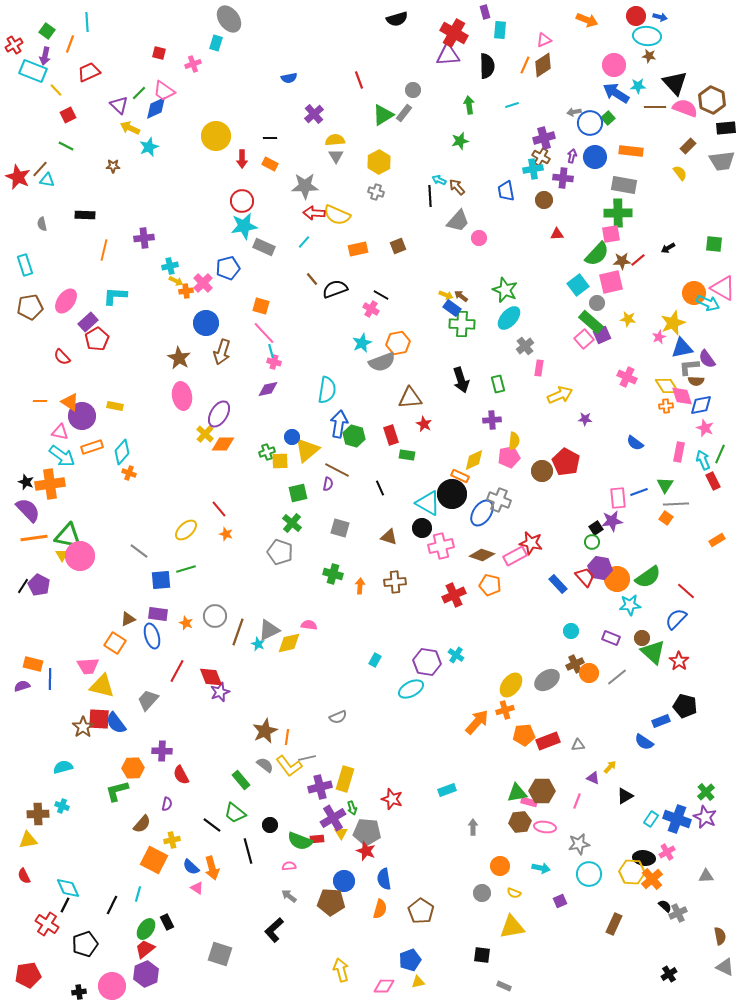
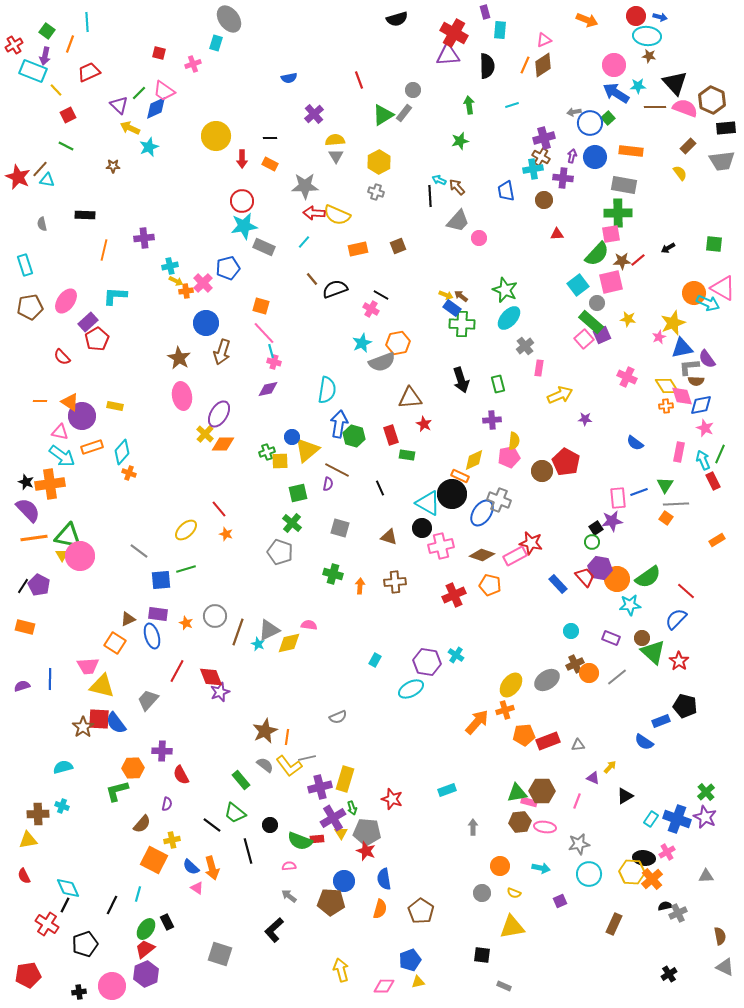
orange rectangle at (33, 664): moved 8 px left, 37 px up
black semicircle at (665, 906): rotated 56 degrees counterclockwise
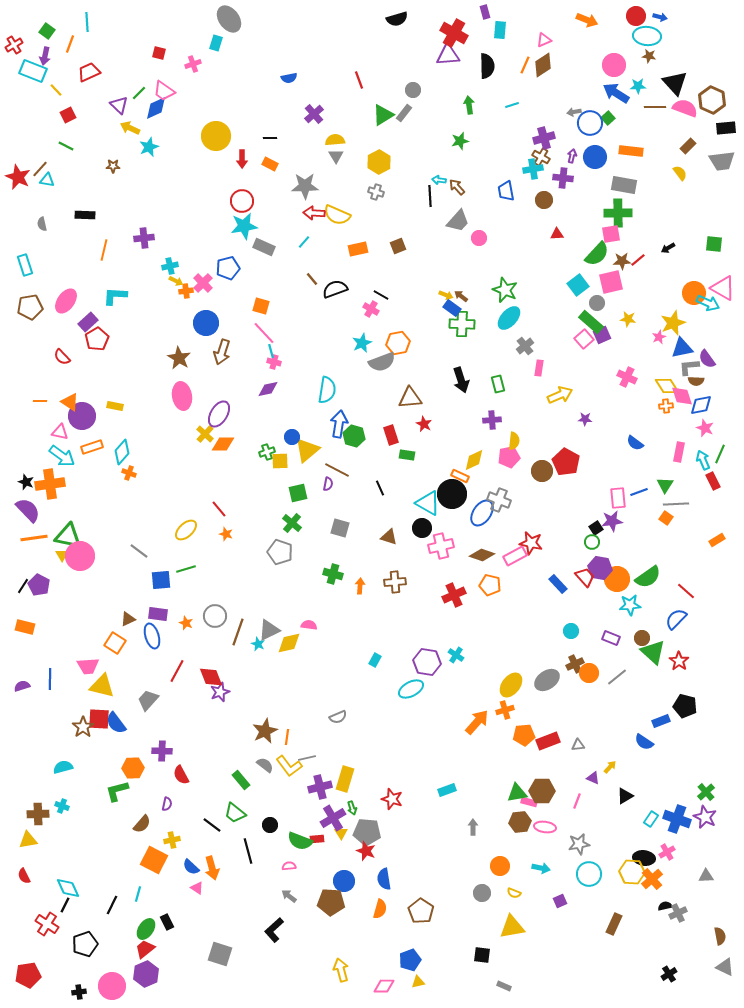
cyan arrow at (439, 180): rotated 16 degrees counterclockwise
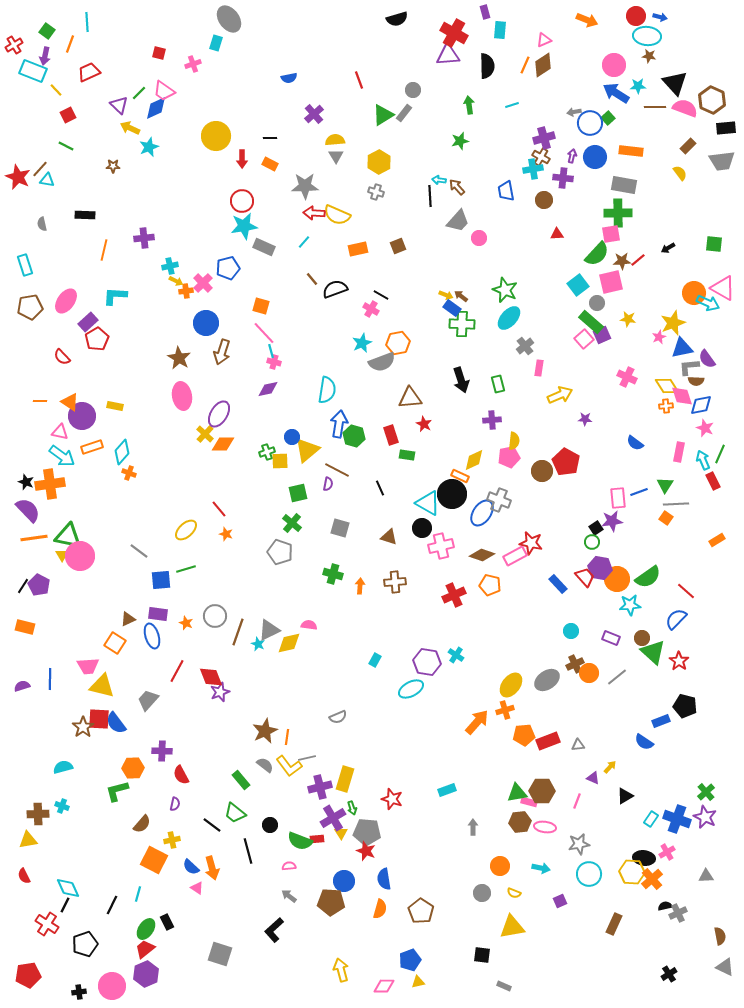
purple semicircle at (167, 804): moved 8 px right
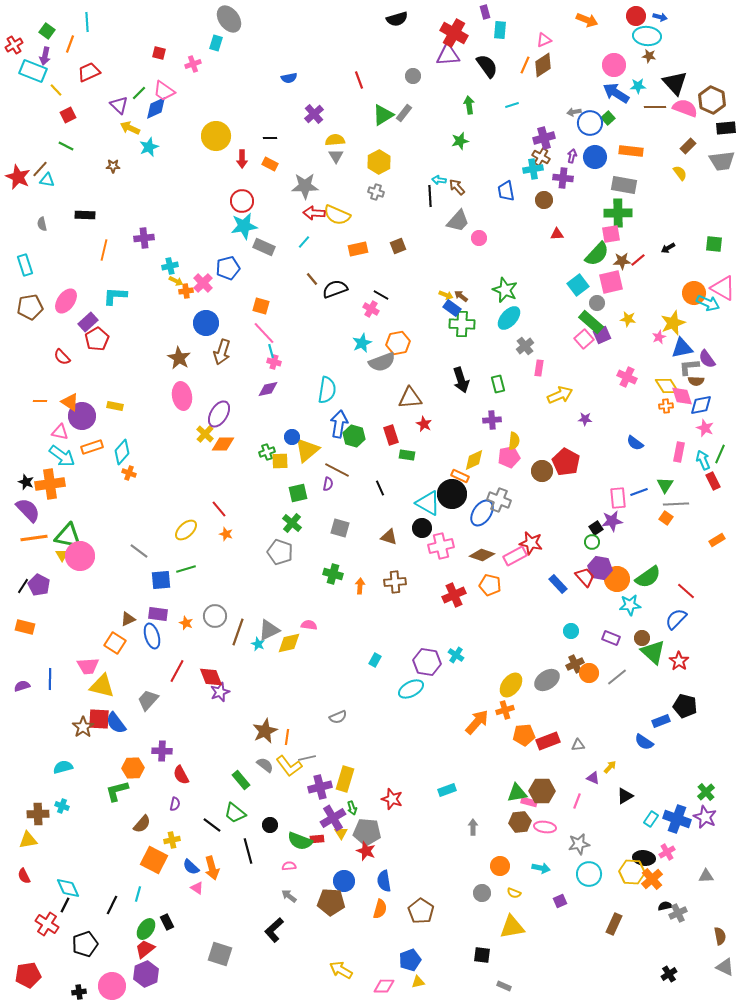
black semicircle at (487, 66): rotated 35 degrees counterclockwise
gray circle at (413, 90): moved 14 px up
blue semicircle at (384, 879): moved 2 px down
yellow arrow at (341, 970): rotated 45 degrees counterclockwise
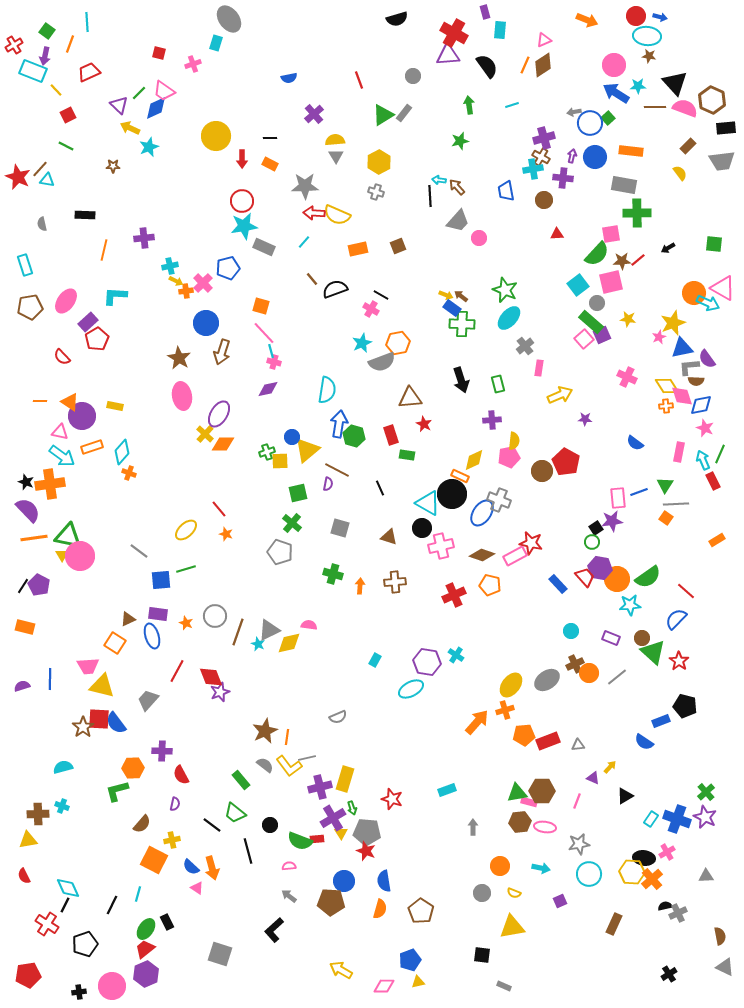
green cross at (618, 213): moved 19 px right
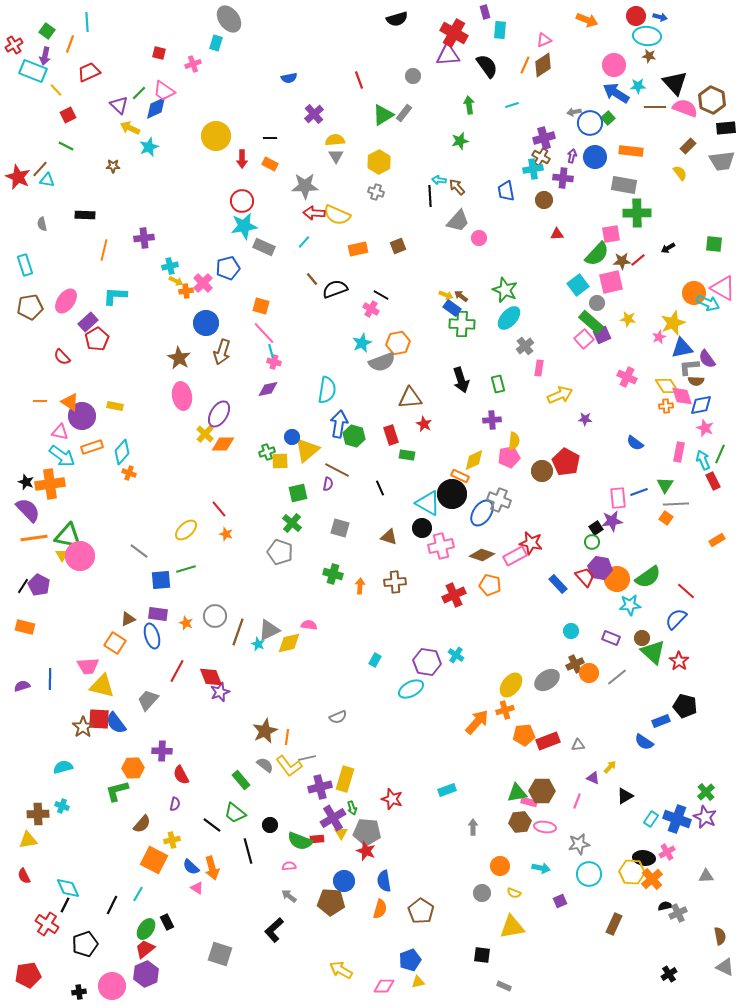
cyan line at (138, 894): rotated 14 degrees clockwise
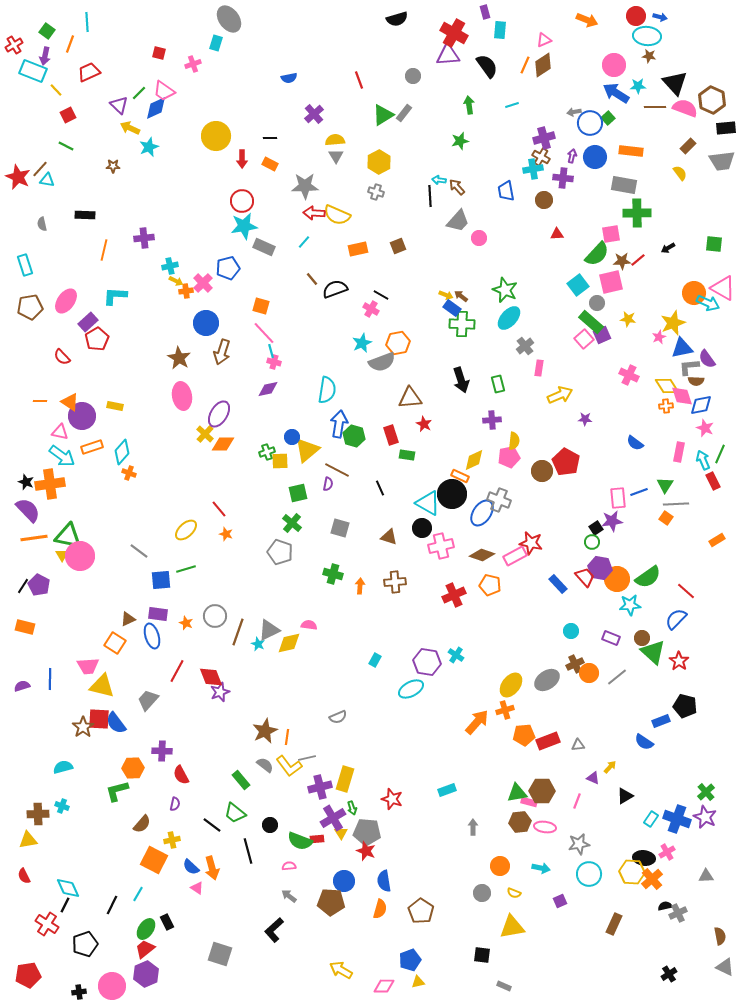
pink cross at (627, 377): moved 2 px right, 2 px up
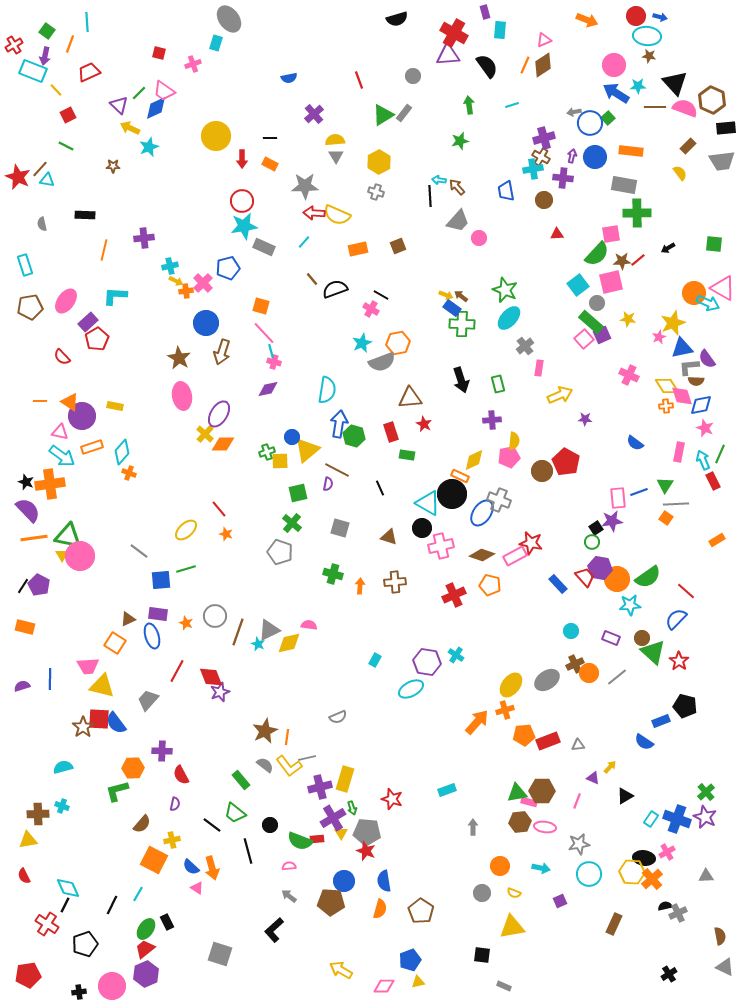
red rectangle at (391, 435): moved 3 px up
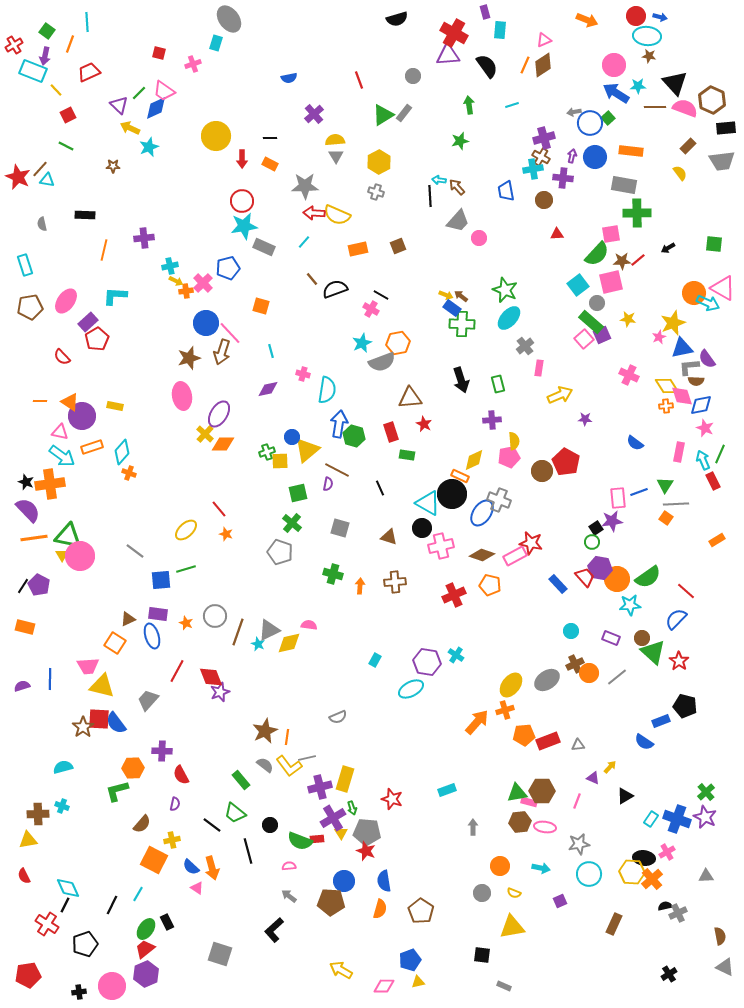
pink line at (264, 333): moved 34 px left
brown star at (179, 358): moved 10 px right; rotated 25 degrees clockwise
pink cross at (274, 362): moved 29 px right, 12 px down
yellow semicircle at (514, 441): rotated 12 degrees counterclockwise
gray line at (139, 551): moved 4 px left
